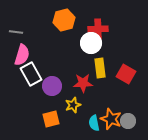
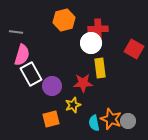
red square: moved 8 px right, 25 px up
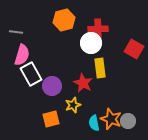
red star: rotated 30 degrees clockwise
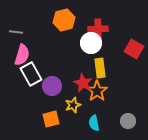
orange star: moved 14 px left, 28 px up; rotated 15 degrees clockwise
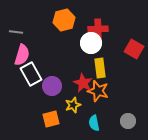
orange star: moved 1 px right; rotated 20 degrees counterclockwise
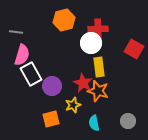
yellow rectangle: moved 1 px left, 1 px up
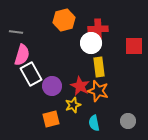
red square: moved 3 px up; rotated 30 degrees counterclockwise
red star: moved 3 px left, 3 px down
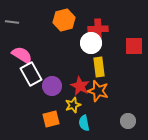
gray line: moved 4 px left, 10 px up
pink semicircle: rotated 75 degrees counterclockwise
cyan semicircle: moved 10 px left
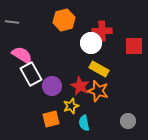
red cross: moved 4 px right, 2 px down
yellow rectangle: moved 2 px down; rotated 54 degrees counterclockwise
yellow star: moved 2 px left, 1 px down
